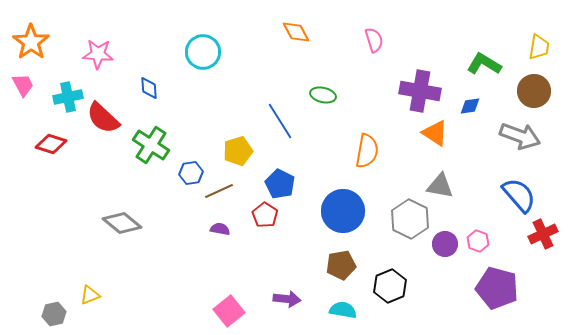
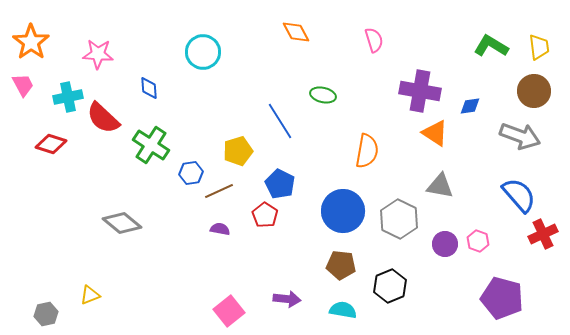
yellow trapezoid at (539, 47): rotated 16 degrees counterclockwise
green L-shape at (484, 64): moved 7 px right, 18 px up
gray hexagon at (410, 219): moved 11 px left
brown pentagon at (341, 265): rotated 16 degrees clockwise
purple pentagon at (497, 288): moved 5 px right, 10 px down
gray hexagon at (54, 314): moved 8 px left
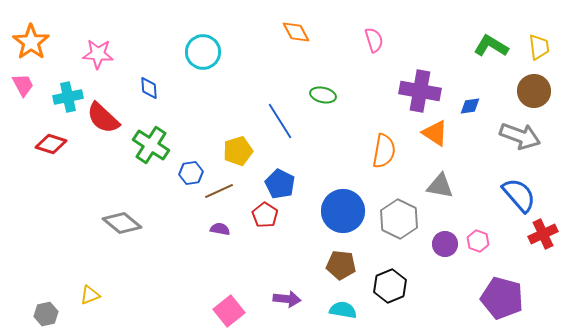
orange semicircle at (367, 151): moved 17 px right
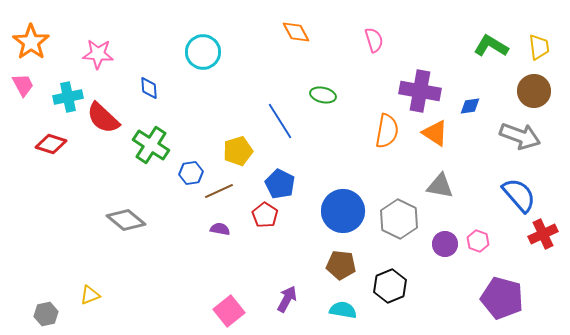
orange semicircle at (384, 151): moved 3 px right, 20 px up
gray diamond at (122, 223): moved 4 px right, 3 px up
purple arrow at (287, 299): rotated 68 degrees counterclockwise
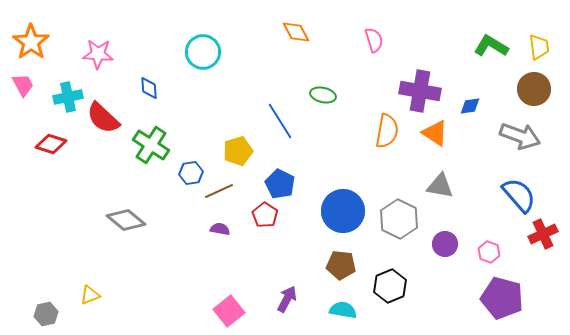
brown circle at (534, 91): moved 2 px up
pink hexagon at (478, 241): moved 11 px right, 11 px down
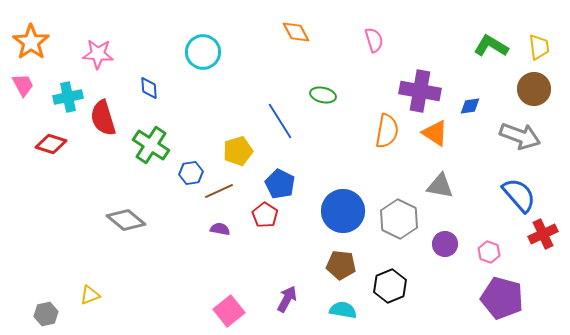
red semicircle at (103, 118): rotated 30 degrees clockwise
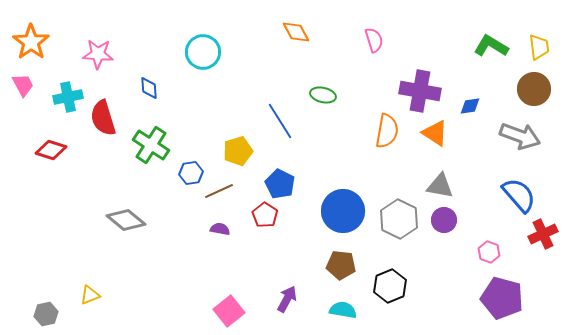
red diamond at (51, 144): moved 6 px down
purple circle at (445, 244): moved 1 px left, 24 px up
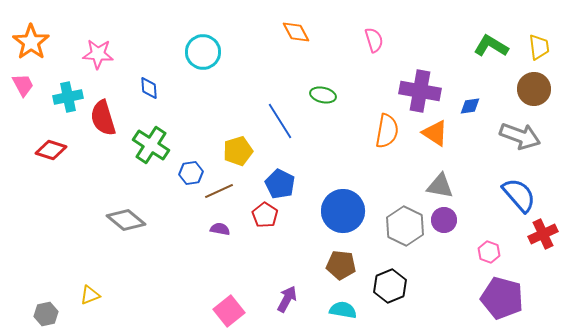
gray hexagon at (399, 219): moved 6 px right, 7 px down
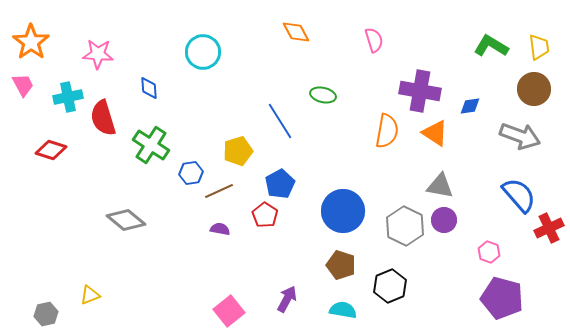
blue pentagon at (280, 184): rotated 16 degrees clockwise
red cross at (543, 234): moved 6 px right, 6 px up
brown pentagon at (341, 265): rotated 12 degrees clockwise
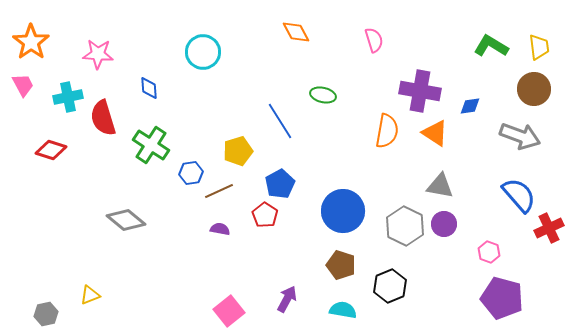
purple circle at (444, 220): moved 4 px down
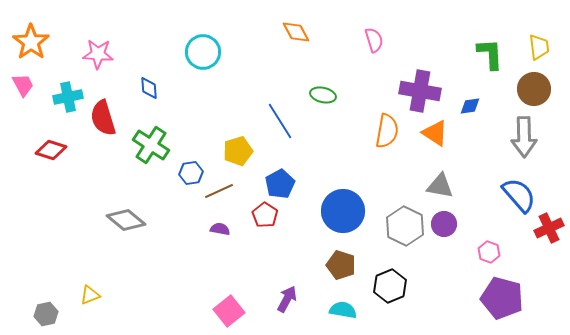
green L-shape at (491, 46): moved 1 px left, 8 px down; rotated 56 degrees clockwise
gray arrow at (520, 136): moved 4 px right, 1 px down; rotated 69 degrees clockwise
